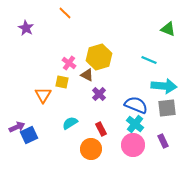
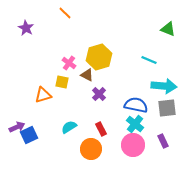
orange triangle: rotated 42 degrees clockwise
blue semicircle: rotated 10 degrees counterclockwise
cyan semicircle: moved 1 px left, 4 px down
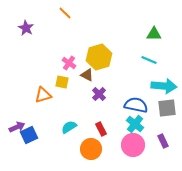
green triangle: moved 14 px left, 5 px down; rotated 21 degrees counterclockwise
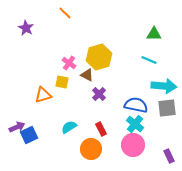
purple rectangle: moved 6 px right, 15 px down
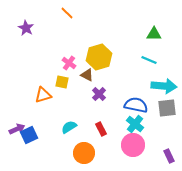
orange line: moved 2 px right
purple arrow: moved 2 px down
orange circle: moved 7 px left, 4 px down
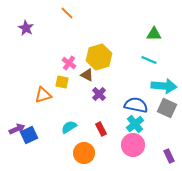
gray square: rotated 30 degrees clockwise
cyan cross: rotated 12 degrees clockwise
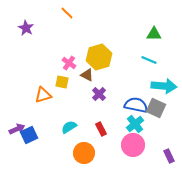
gray square: moved 11 px left
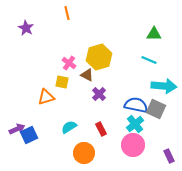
orange line: rotated 32 degrees clockwise
orange triangle: moved 3 px right, 2 px down
gray square: moved 1 px down
